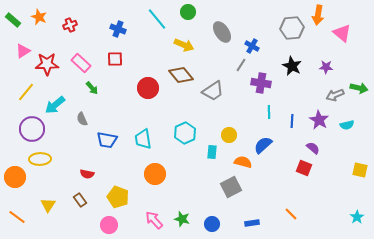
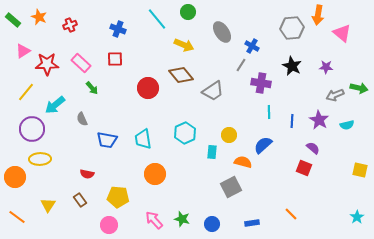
yellow pentagon at (118, 197): rotated 15 degrees counterclockwise
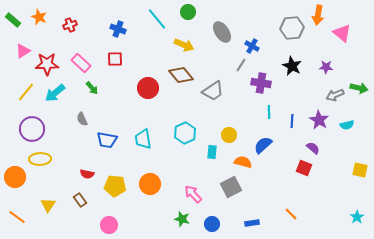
cyan arrow at (55, 105): moved 12 px up
orange circle at (155, 174): moved 5 px left, 10 px down
yellow pentagon at (118, 197): moved 3 px left, 11 px up
pink arrow at (154, 220): moved 39 px right, 26 px up
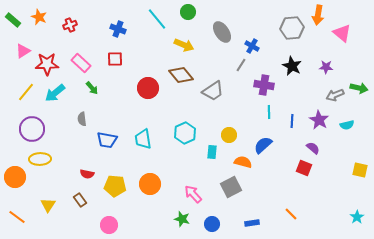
purple cross at (261, 83): moved 3 px right, 2 px down
gray semicircle at (82, 119): rotated 16 degrees clockwise
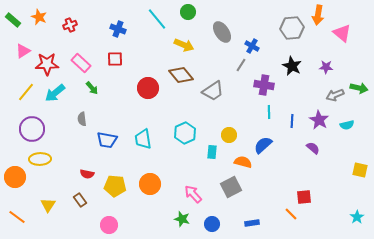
red square at (304, 168): moved 29 px down; rotated 28 degrees counterclockwise
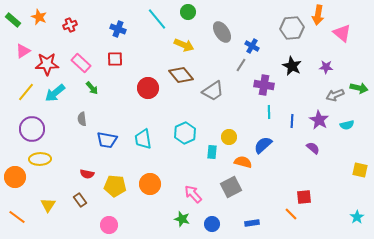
yellow circle at (229, 135): moved 2 px down
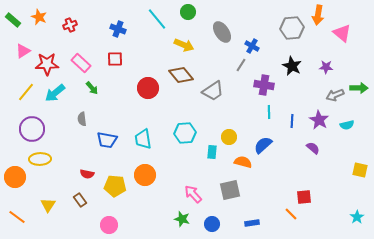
green arrow at (359, 88): rotated 12 degrees counterclockwise
cyan hexagon at (185, 133): rotated 20 degrees clockwise
orange circle at (150, 184): moved 5 px left, 9 px up
gray square at (231, 187): moved 1 px left, 3 px down; rotated 15 degrees clockwise
